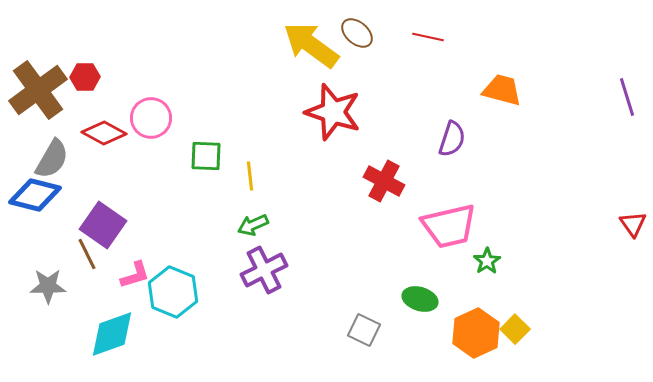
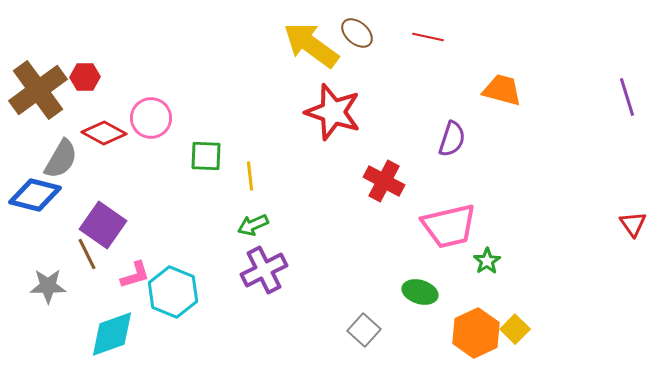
gray semicircle: moved 9 px right
green ellipse: moved 7 px up
gray square: rotated 16 degrees clockwise
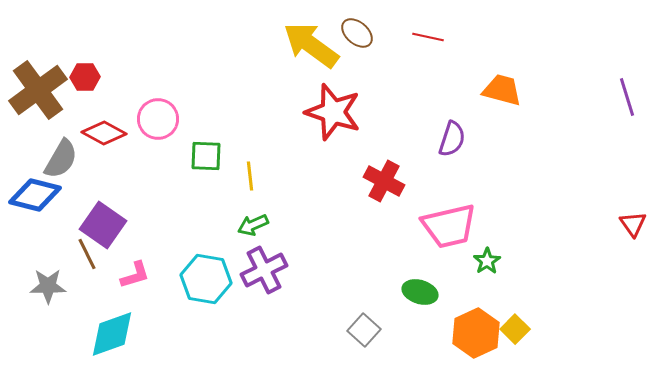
pink circle: moved 7 px right, 1 px down
cyan hexagon: moved 33 px right, 13 px up; rotated 12 degrees counterclockwise
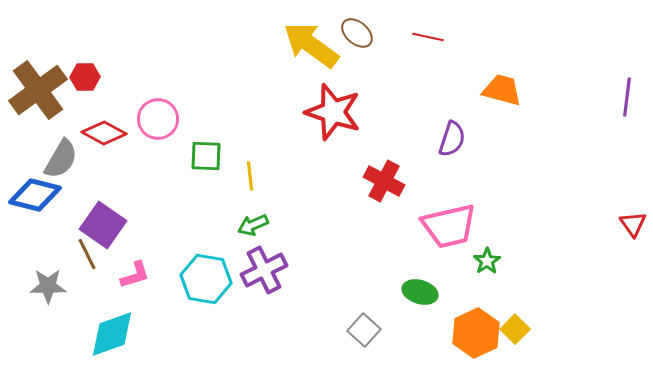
purple line: rotated 24 degrees clockwise
